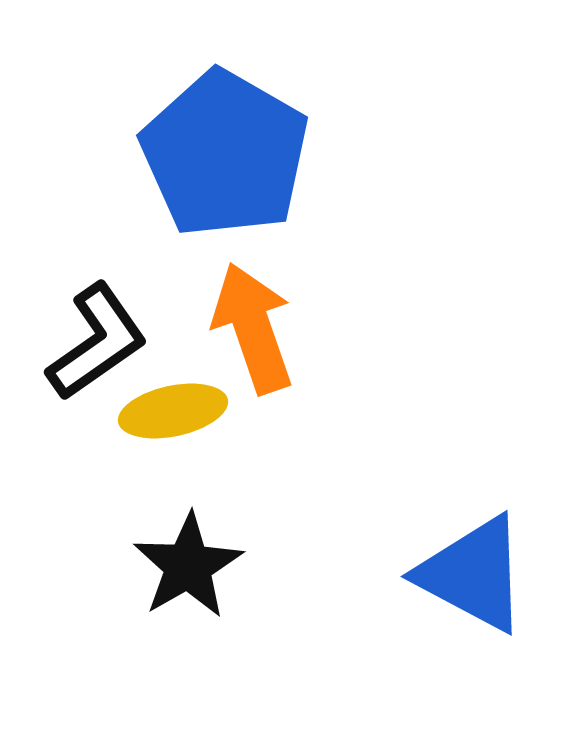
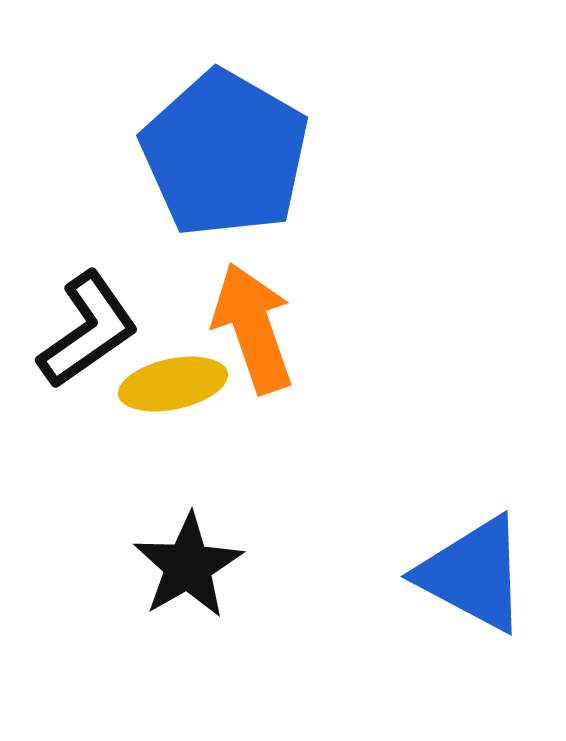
black L-shape: moved 9 px left, 12 px up
yellow ellipse: moved 27 px up
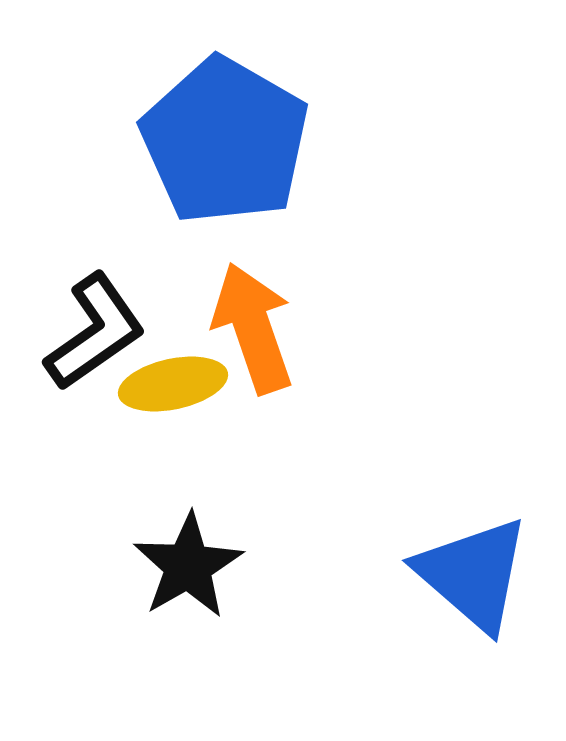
blue pentagon: moved 13 px up
black L-shape: moved 7 px right, 2 px down
blue triangle: rotated 13 degrees clockwise
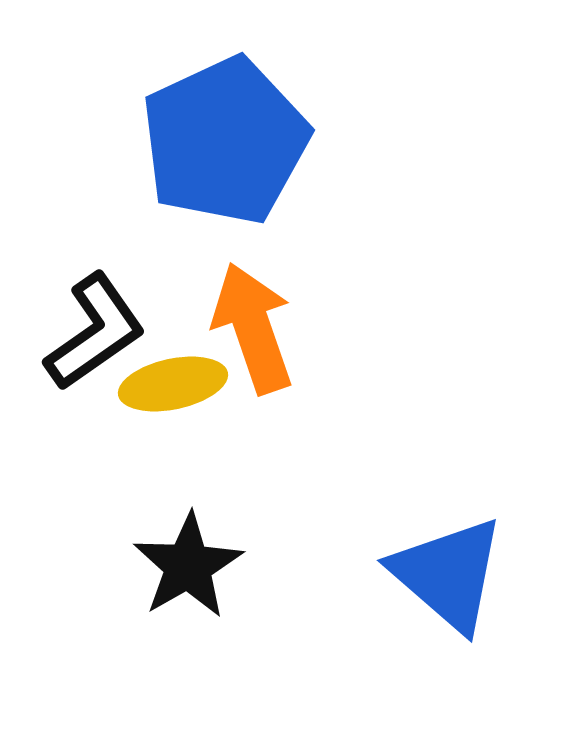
blue pentagon: rotated 17 degrees clockwise
blue triangle: moved 25 px left
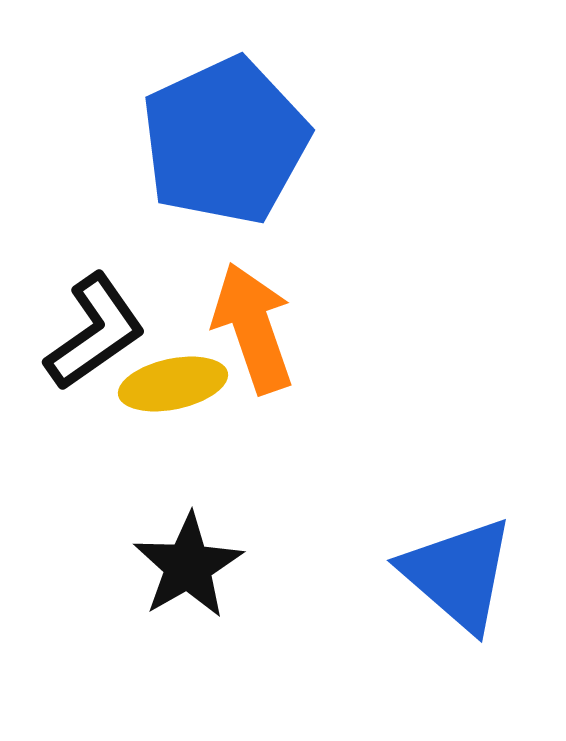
blue triangle: moved 10 px right
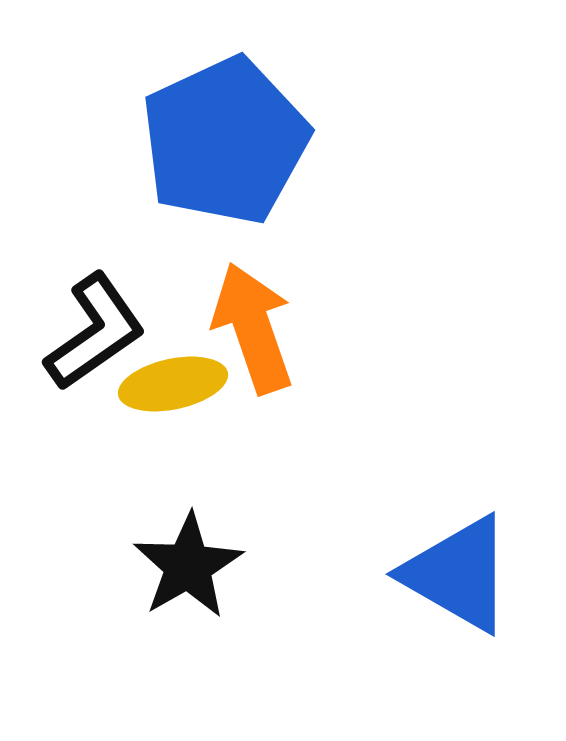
blue triangle: rotated 11 degrees counterclockwise
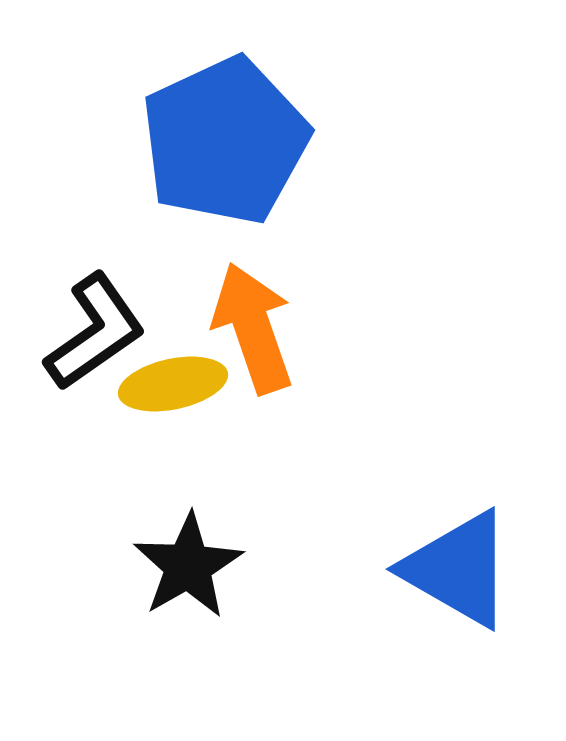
blue triangle: moved 5 px up
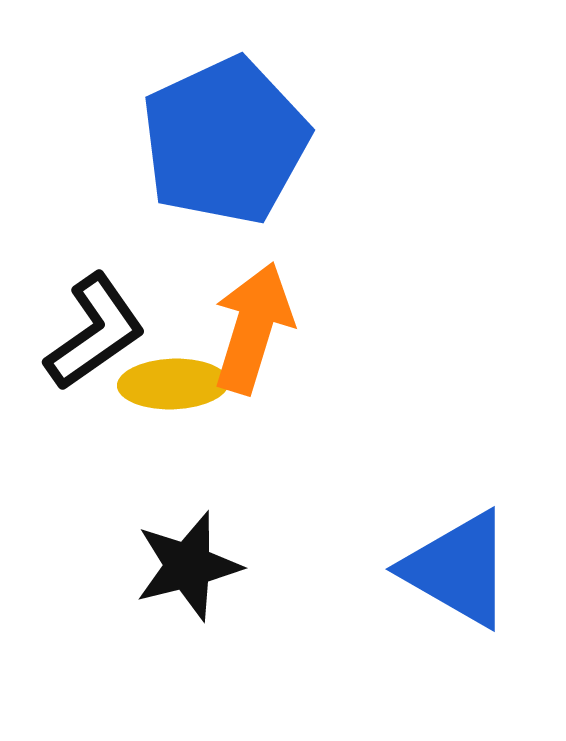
orange arrow: rotated 36 degrees clockwise
yellow ellipse: rotated 10 degrees clockwise
black star: rotated 16 degrees clockwise
